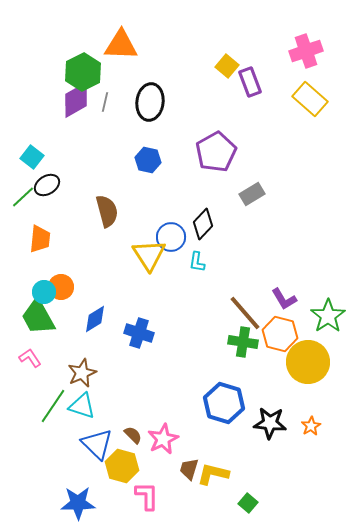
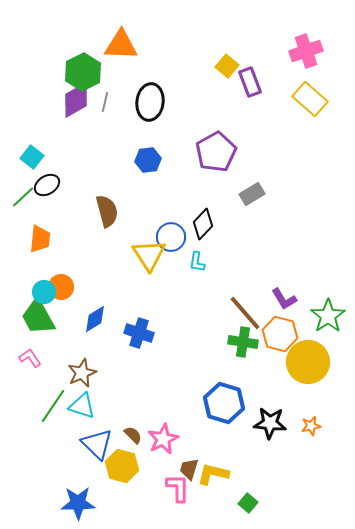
blue hexagon at (148, 160): rotated 20 degrees counterclockwise
orange star at (311, 426): rotated 18 degrees clockwise
pink L-shape at (147, 496): moved 31 px right, 8 px up
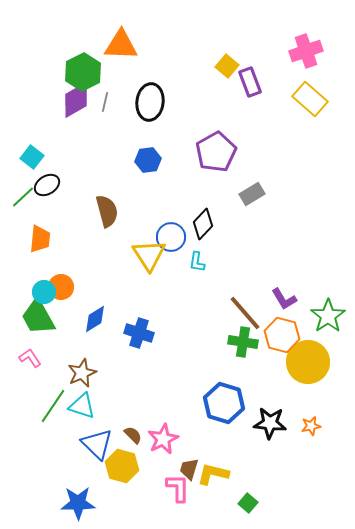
orange hexagon at (280, 334): moved 2 px right, 1 px down
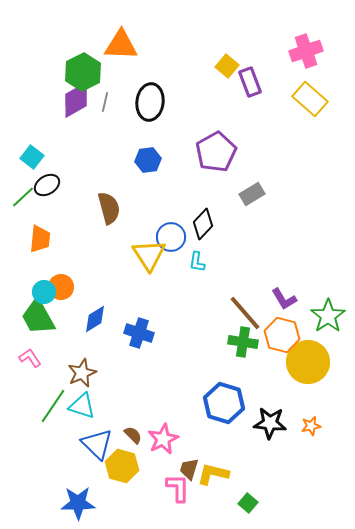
brown semicircle at (107, 211): moved 2 px right, 3 px up
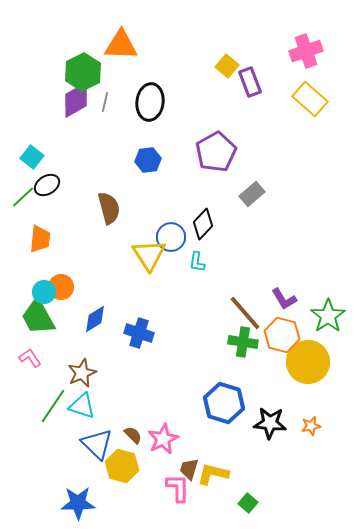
gray rectangle at (252, 194): rotated 10 degrees counterclockwise
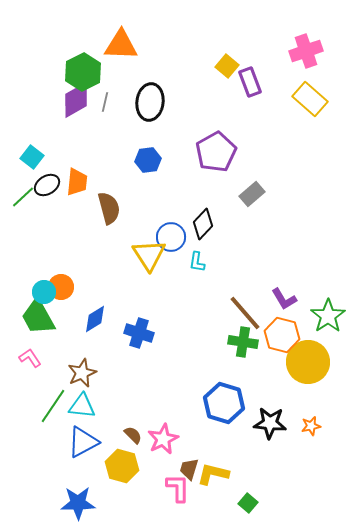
orange trapezoid at (40, 239): moved 37 px right, 57 px up
cyan triangle at (82, 406): rotated 12 degrees counterclockwise
blue triangle at (97, 444): moved 14 px left, 2 px up; rotated 48 degrees clockwise
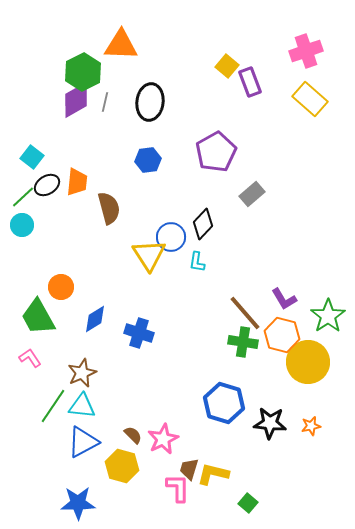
cyan circle at (44, 292): moved 22 px left, 67 px up
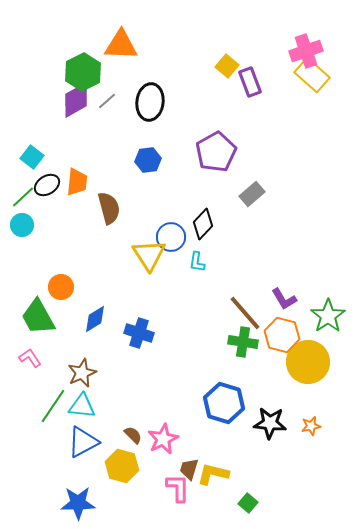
yellow rectangle at (310, 99): moved 2 px right, 24 px up
gray line at (105, 102): moved 2 px right, 1 px up; rotated 36 degrees clockwise
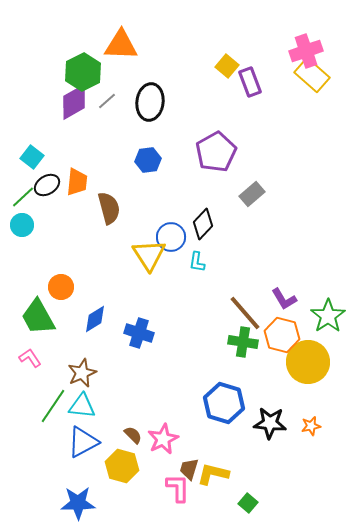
purple diamond at (76, 100): moved 2 px left, 2 px down
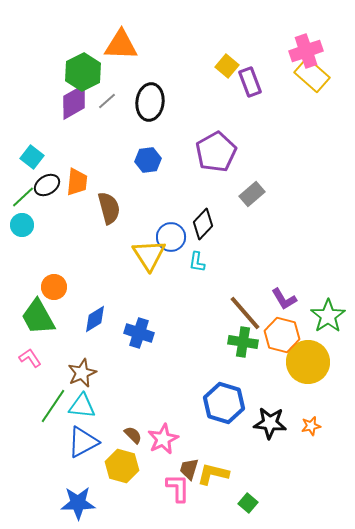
orange circle at (61, 287): moved 7 px left
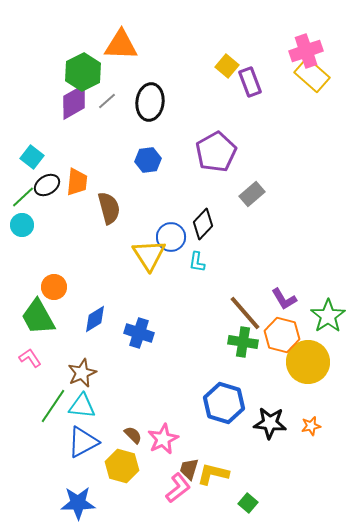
pink L-shape at (178, 488): rotated 52 degrees clockwise
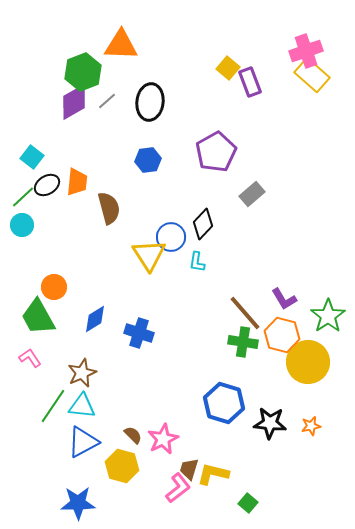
yellow square at (227, 66): moved 1 px right, 2 px down
green hexagon at (83, 72): rotated 6 degrees clockwise
